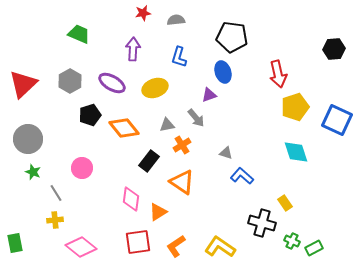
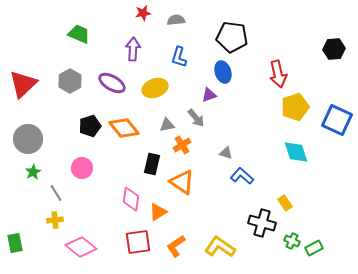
black pentagon at (90, 115): moved 11 px down
black rectangle at (149, 161): moved 3 px right, 3 px down; rotated 25 degrees counterclockwise
green star at (33, 172): rotated 21 degrees clockwise
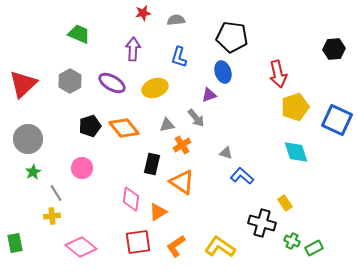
yellow cross at (55, 220): moved 3 px left, 4 px up
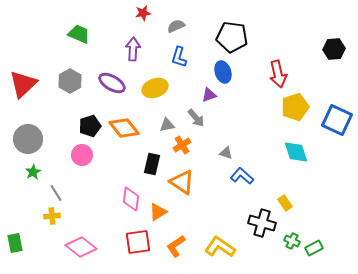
gray semicircle at (176, 20): moved 6 px down; rotated 18 degrees counterclockwise
pink circle at (82, 168): moved 13 px up
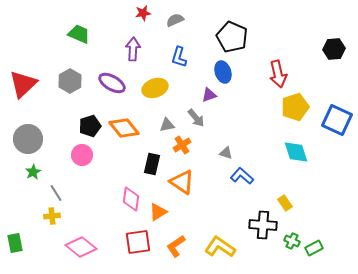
gray semicircle at (176, 26): moved 1 px left, 6 px up
black pentagon at (232, 37): rotated 16 degrees clockwise
black cross at (262, 223): moved 1 px right, 2 px down; rotated 12 degrees counterclockwise
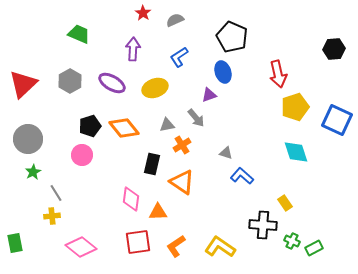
red star at (143, 13): rotated 28 degrees counterclockwise
blue L-shape at (179, 57): rotated 40 degrees clockwise
orange triangle at (158, 212): rotated 30 degrees clockwise
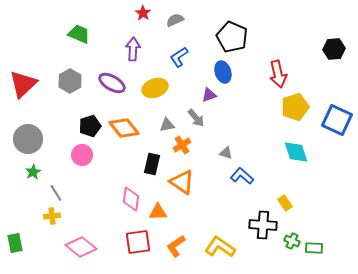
green rectangle at (314, 248): rotated 30 degrees clockwise
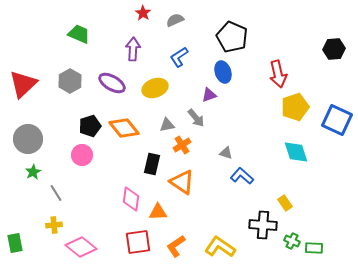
yellow cross at (52, 216): moved 2 px right, 9 px down
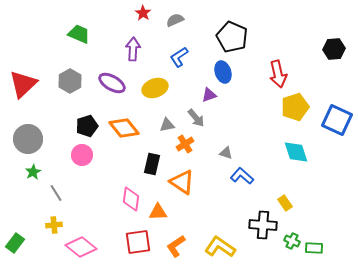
black pentagon at (90, 126): moved 3 px left
orange cross at (182, 145): moved 3 px right, 1 px up
green rectangle at (15, 243): rotated 48 degrees clockwise
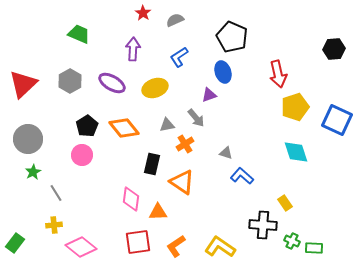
black pentagon at (87, 126): rotated 15 degrees counterclockwise
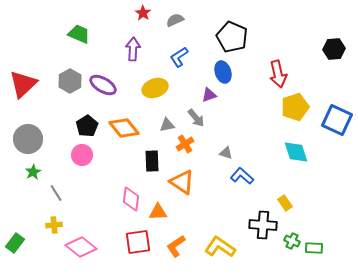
purple ellipse at (112, 83): moved 9 px left, 2 px down
black rectangle at (152, 164): moved 3 px up; rotated 15 degrees counterclockwise
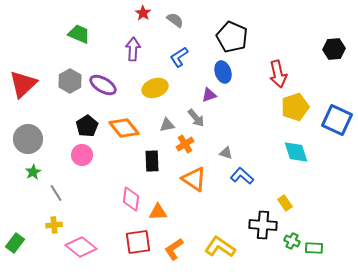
gray semicircle at (175, 20): rotated 60 degrees clockwise
orange triangle at (182, 182): moved 12 px right, 3 px up
orange L-shape at (176, 246): moved 2 px left, 3 px down
